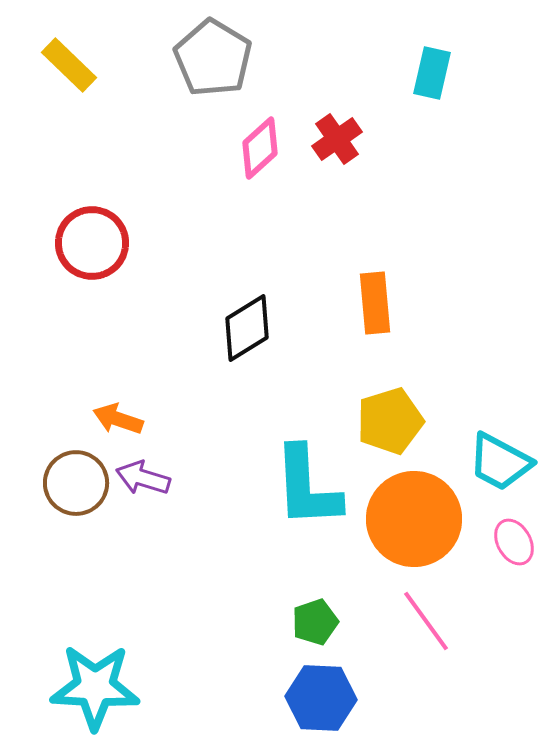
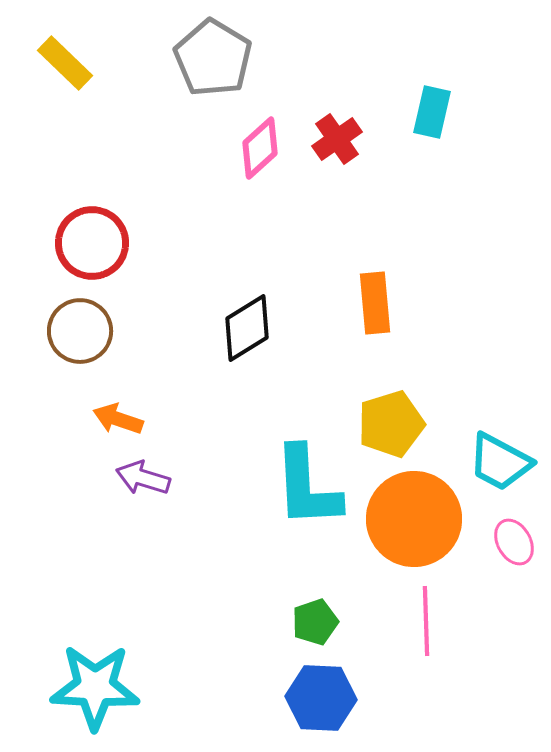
yellow rectangle: moved 4 px left, 2 px up
cyan rectangle: moved 39 px down
yellow pentagon: moved 1 px right, 3 px down
brown circle: moved 4 px right, 152 px up
pink line: rotated 34 degrees clockwise
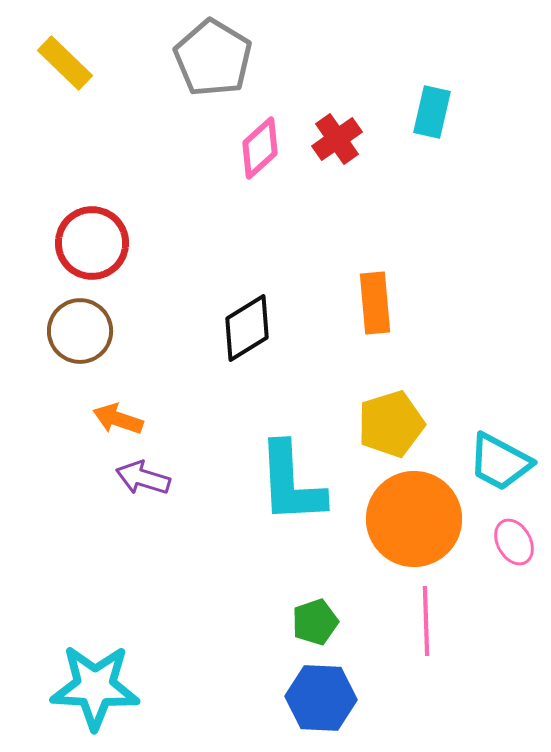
cyan L-shape: moved 16 px left, 4 px up
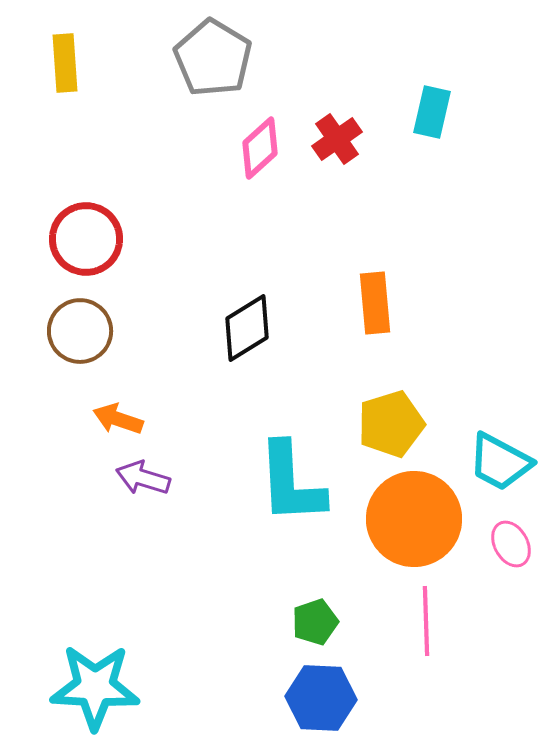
yellow rectangle: rotated 42 degrees clockwise
red circle: moved 6 px left, 4 px up
pink ellipse: moved 3 px left, 2 px down
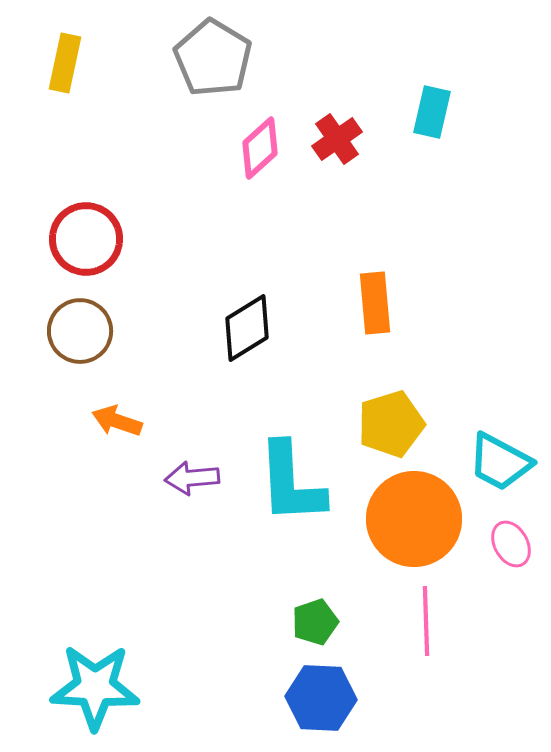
yellow rectangle: rotated 16 degrees clockwise
orange arrow: moved 1 px left, 2 px down
purple arrow: moved 49 px right; rotated 22 degrees counterclockwise
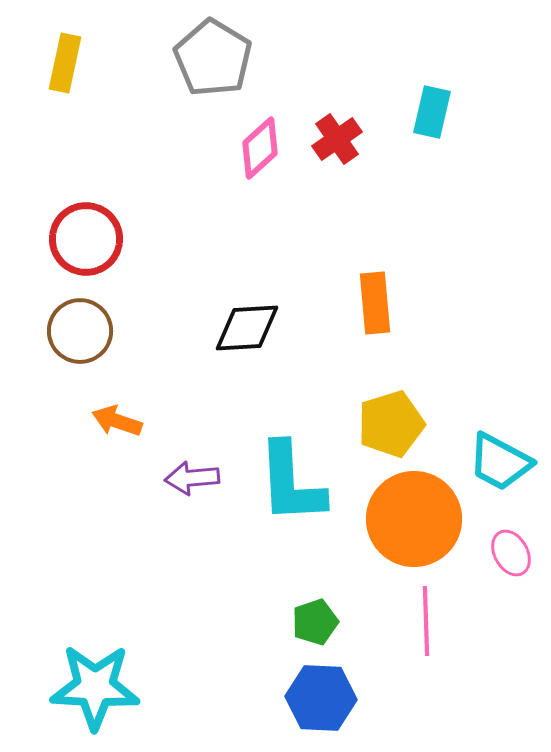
black diamond: rotated 28 degrees clockwise
pink ellipse: moved 9 px down
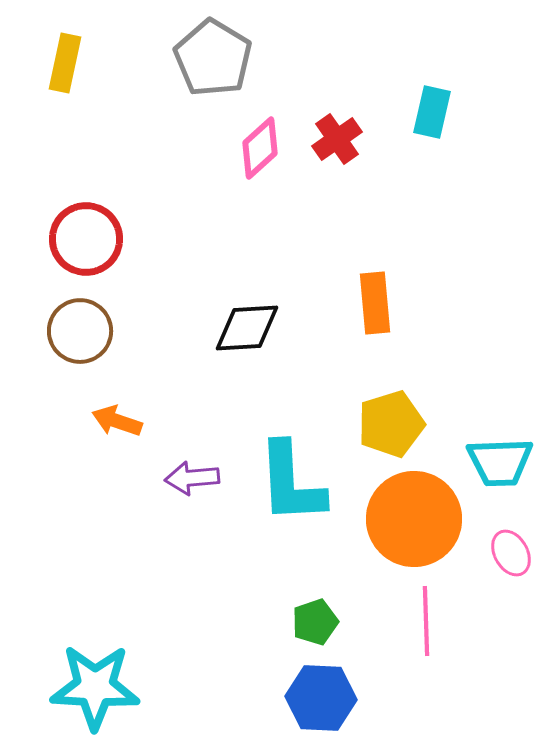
cyan trapezoid: rotated 30 degrees counterclockwise
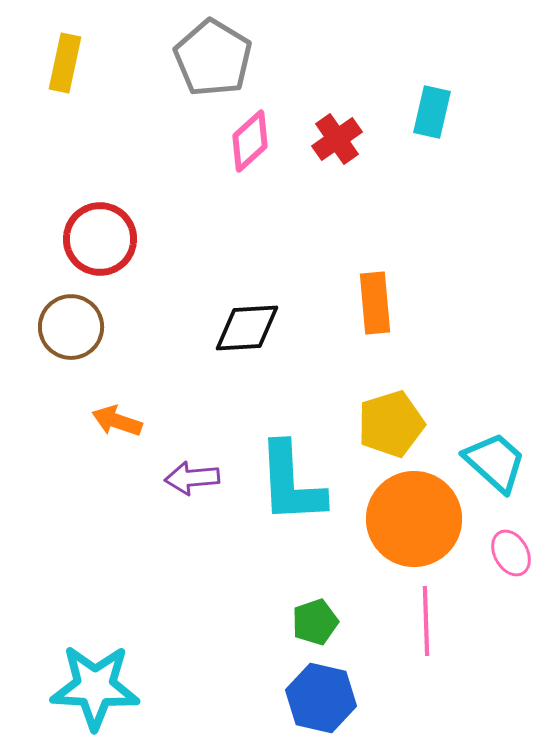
pink diamond: moved 10 px left, 7 px up
red circle: moved 14 px right
brown circle: moved 9 px left, 4 px up
cyan trapezoid: moved 5 px left; rotated 136 degrees counterclockwise
blue hexagon: rotated 10 degrees clockwise
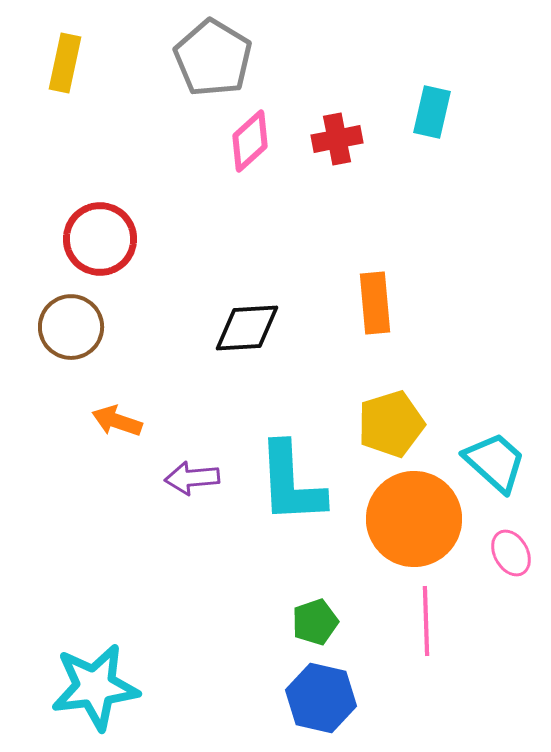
red cross: rotated 24 degrees clockwise
cyan star: rotated 10 degrees counterclockwise
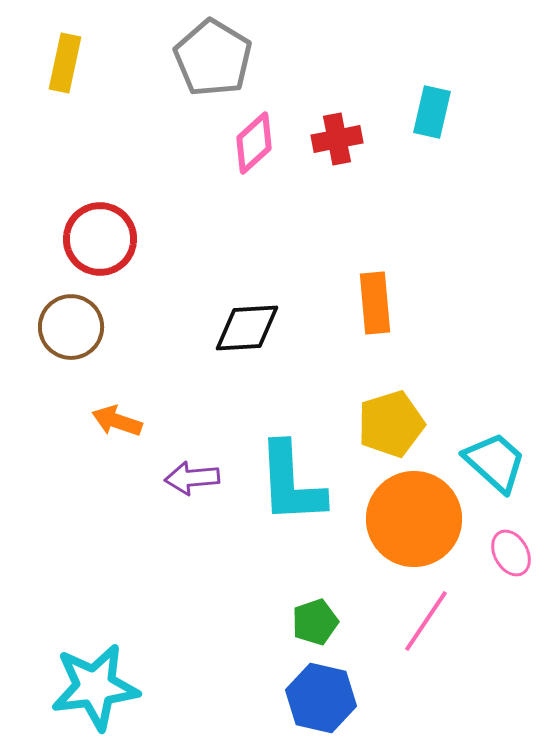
pink diamond: moved 4 px right, 2 px down
pink line: rotated 36 degrees clockwise
